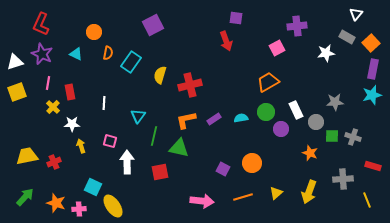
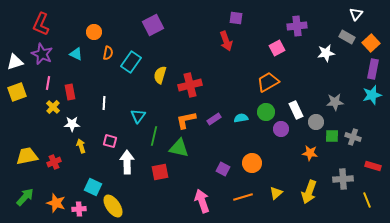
orange star at (310, 153): rotated 14 degrees counterclockwise
pink arrow at (202, 201): rotated 115 degrees counterclockwise
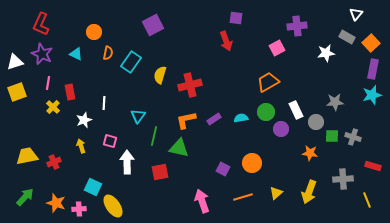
white star at (72, 124): moved 12 px right, 4 px up; rotated 21 degrees counterclockwise
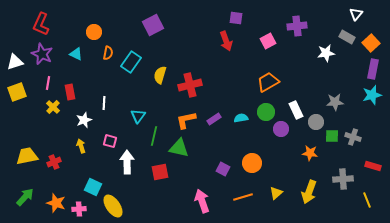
pink square at (277, 48): moved 9 px left, 7 px up
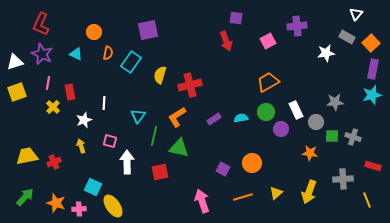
purple square at (153, 25): moved 5 px left, 5 px down; rotated 15 degrees clockwise
orange L-shape at (186, 120): moved 9 px left, 3 px up; rotated 20 degrees counterclockwise
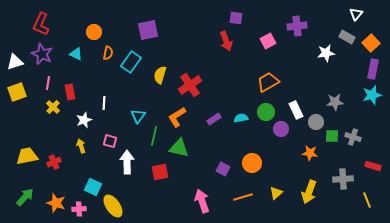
red cross at (190, 85): rotated 20 degrees counterclockwise
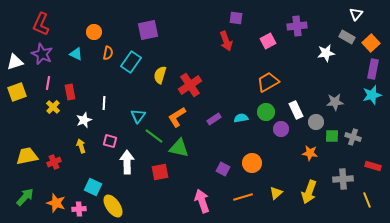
green line at (154, 136): rotated 66 degrees counterclockwise
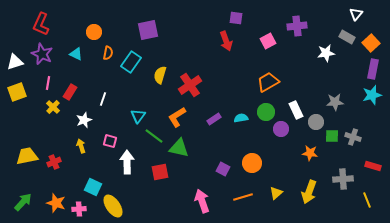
red rectangle at (70, 92): rotated 42 degrees clockwise
white line at (104, 103): moved 1 px left, 4 px up; rotated 16 degrees clockwise
green arrow at (25, 197): moved 2 px left, 5 px down
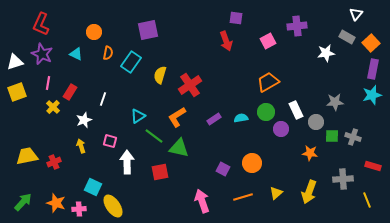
cyan triangle at (138, 116): rotated 21 degrees clockwise
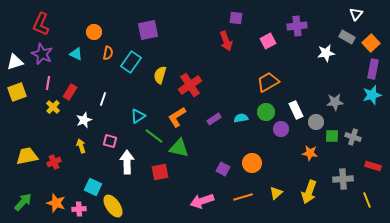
pink arrow at (202, 201): rotated 90 degrees counterclockwise
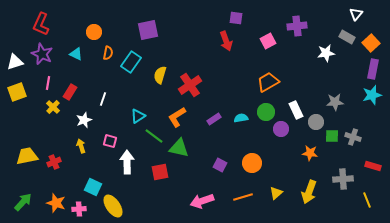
purple square at (223, 169): moved 3 px left, 4 px up
